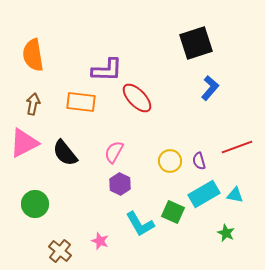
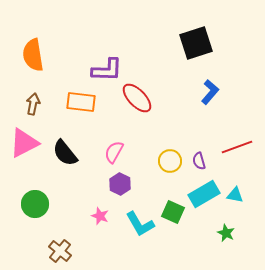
blue L-shape: moved 4 px down
pink star: moved 25 px up
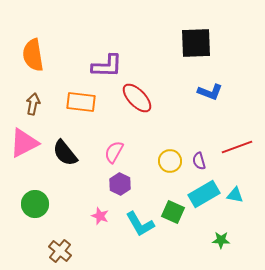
black square: rotated 16 degrees clockwise
purple L-shape: moved 4 px up
blue L-shape: rotated 70 degrees clockwise
green star: moved 5 px left, 7 px down; rotated 24 degrees counterclockwise
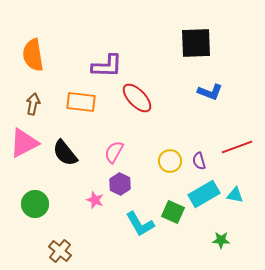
pink star: moved 5 px left, 16 px up
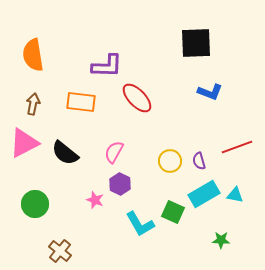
black semicircle: rotated 12 degrees counterclockwise
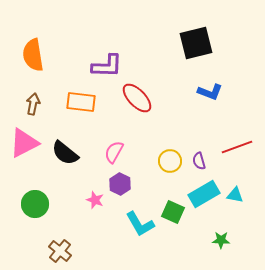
black square: rotated 12 degrees counterclockwise
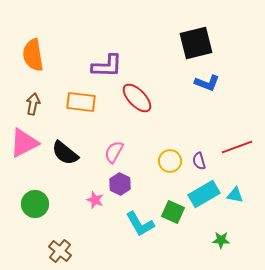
blue L-shape: moved 3 px left, 9 px up
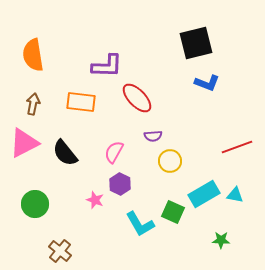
black semicircle: rotated 12 degrees clockwise
purple semicircle: moved 46 px left, 25 px up; rotated 78 degrees counterclockwise
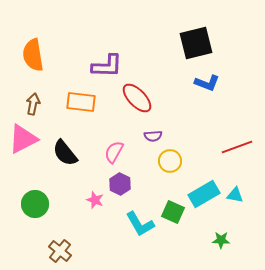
pink triangle: moved 1 px left, 4 px up
